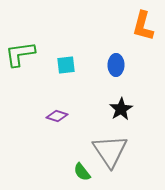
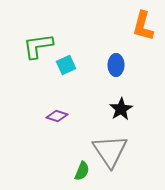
green L-shape: moved 18 px right, 8 px up
cyan square: rotated 18 degrees counterclockwise
green semicircle: moved 1 px up; rotated 120 degrees counterclockwise
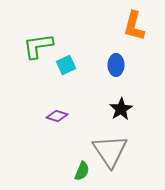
orange L-shape: moved 9 px left
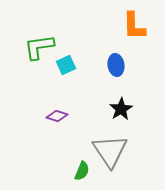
orange L-shape: rotated 16 degrees counterclockwise
green L-shape: moved 1 px right, 1 px down
blue ellipse: rotated 10 degrees counterclockwise
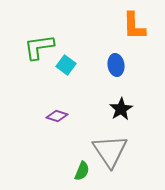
cyan square: rotated 30 degrees counterclockwise
